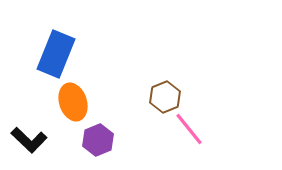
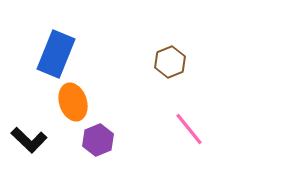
brown hexagon: moved 5 px right, 35 px up
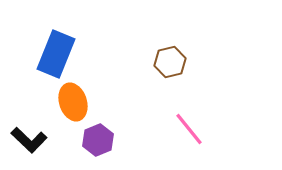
brown hexagon: rotated 8 degrees clockwise
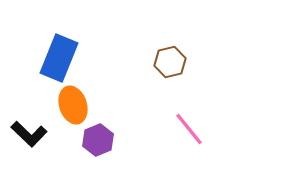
blue rectangle: moved 3 px right, 4 px down
orange ellipse: moved 3 px down
black L-shape: moved 6 px up
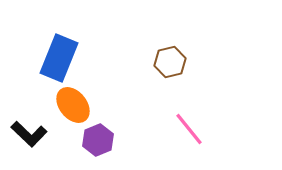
orange ellipse: rotated 21 degrees counterclockwise
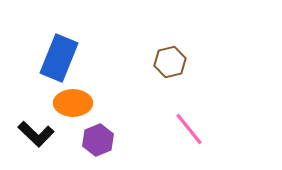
orange ellipse: moved 2 px up; rotated 51 degrees counterclockwise
black L-shape: moved 7 px right
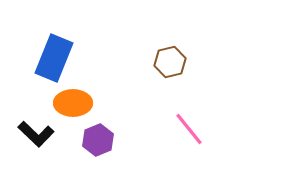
blue rectangle: moved 5 px left
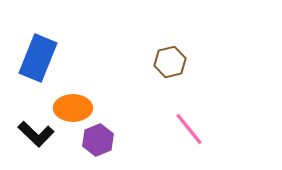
blue rectangle: moved 16 px left
orange ellipse: moved 5 px down
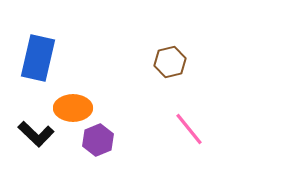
blue rectangle: rotated 9 degrees counterclockwise
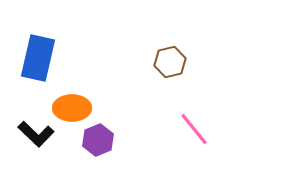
orange ellipse: moved 1 px left
pink line: moved 5 px right
